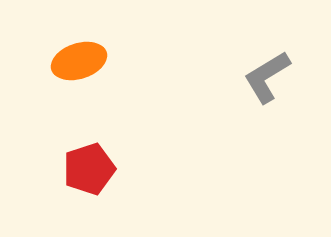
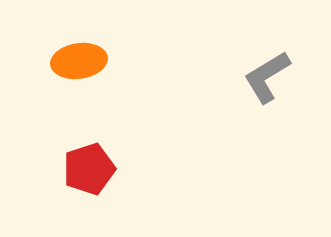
orange ellipse: rotated 10 degrees clockwise
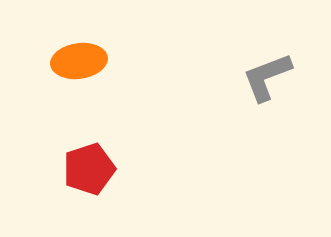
gray L-shape: rotated 10 degrees clockwise
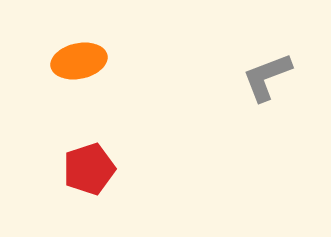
orange ellipse: rotated 4 degrees counterclockwise
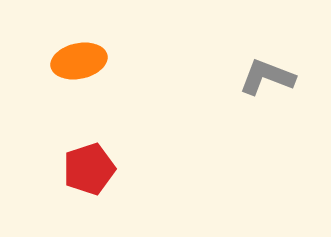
gray L-shape: rotated 42 degrees clockwise
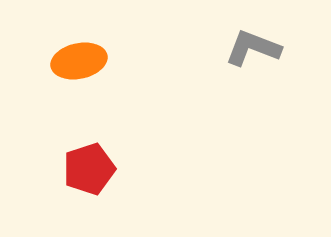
gray L-shape: moved 14 px left, 29 px up
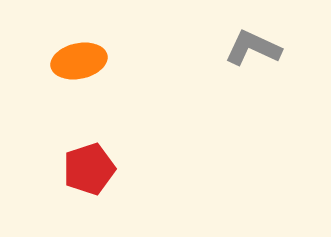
gray L-shape: rotated 4 degrees clockwise
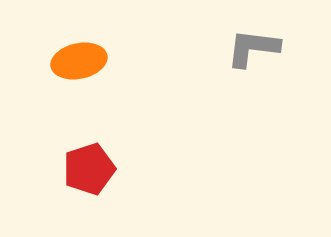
gray L-shape: rotated 18 degrees counterclockwise
